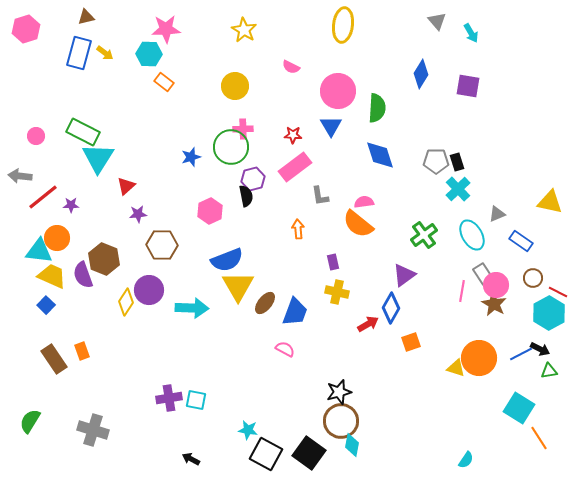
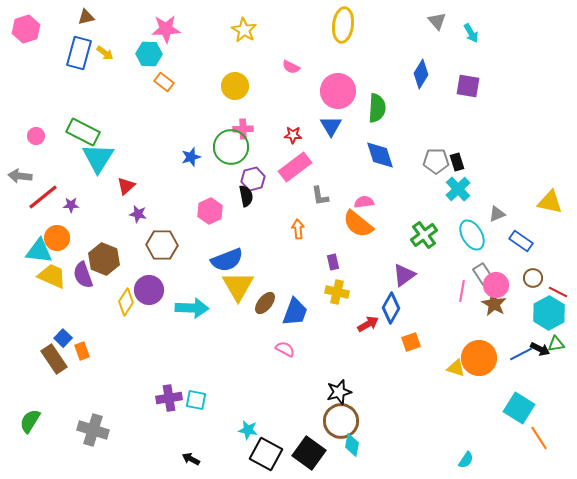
purple star at (138, 214): rotated 18 degrees clockwise
blue square at (46, 305): moved 17 px right, 33 px down
green triangle at (549, 371): moved 7 px right, 27 px up
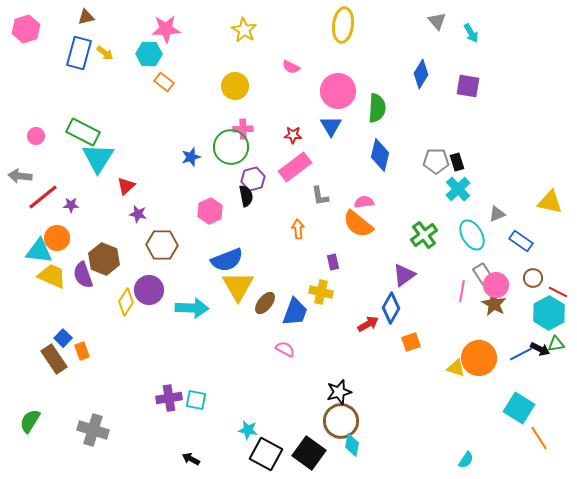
blue diamond at (380, 155): rotated 32 degrees clockwise
yellow cross at (337, 292): moved 16 px left
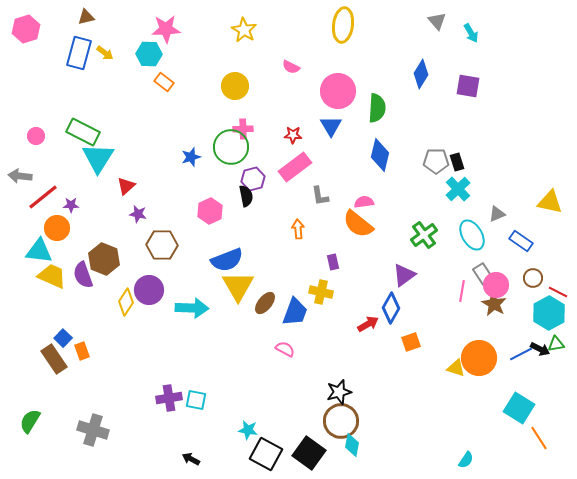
orange circle at (57, 238): moved 10 px up
